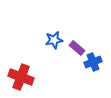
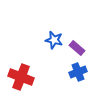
blue star: rotated 24 degrees clockwise
blue cross: moved 15 px left, 10 px down
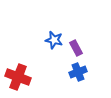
purple rectangle: moved 1 px left; rotated 21 degrees clockwise
red cross: moved 3 px left
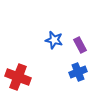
purple rectangle: moved 4 px right, 3 px up
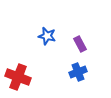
blue star: moved 7 px left, 4 px up
purple rectangle: moved 1 px up
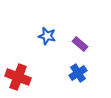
purple rectangle: rotated 21 degrees counterclockwise
blue cross: moved 1 px down; rotated 12 degrees counterclockwise
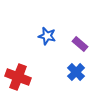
blue cross: moved 2 px left, 1 px up; rotated 12 degrees counterclockwise
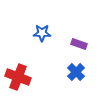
blue star: moved 5 px left, 3 px up; rotated 12 degrees counterclockwise
purple rectangle: moved 1 px left; rotated 21 degrees counterclockwise
